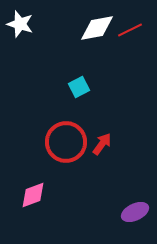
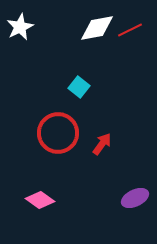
white star: moved 3 px down; rotated 28 degrees clockwise
cyan square: rotated 25 degrees counterclockwise
red circle: moved 8 px left, 9 px up
pink diamond: moved 7 px right, 5 px down; rotated 56 degrees clockwise
purple ellipse: moved 14 px up
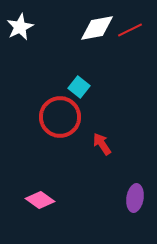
red circle: moved 2 px right, 16 px up
red arrow: rotated 70 degrees counterclockwise
purple ellipse: rotated 56 degrees counterclockwise
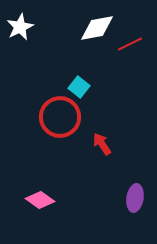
red line: moved 14 px down
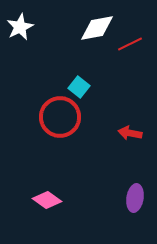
red arrow: moved 28 px right, 11 px up; rotated 45 degrees counterclockwise
pink diamond: moved 7 px right
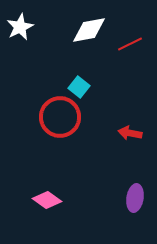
white diamond: moved 8 px left, 2 px down
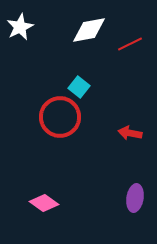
pink diamond: moved 3 px left, 3 px down
